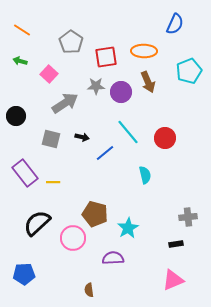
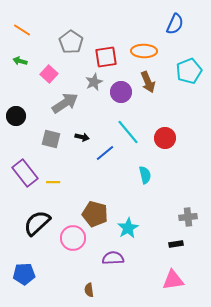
gray star: moved 2 px left, 4 px up; rotated 24 degrees counterclockwise
pink triangle: rotated 15 degrees clockwise
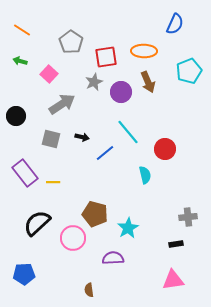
gray arrow: moved 3 px left, 1 px down
red circle: moved 11 px down
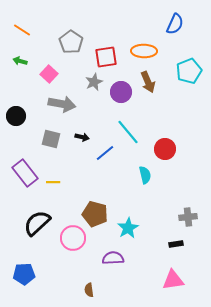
gray arrow: rotated 44 degrees clockwise
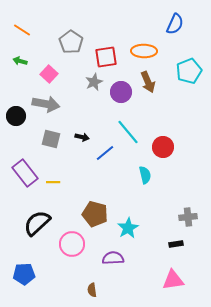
gray arrow: moved 16 px left
red circle: moved 2 px left, 2 px up
pink circle: moved 1 px left, 6 px down
brown semicircle: moved 3 px right
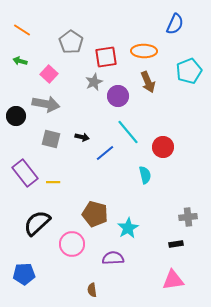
purple circle: moved 3 px left, 4 px down
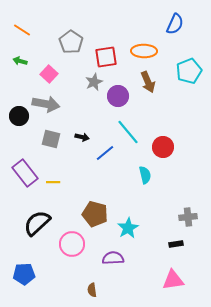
black circle: moved 3 px right
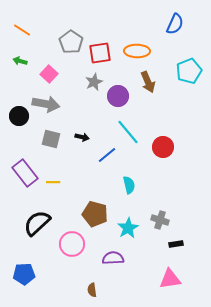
orange ellipse: moved 7 px left
red square: moved 6 px left, 4 px up
blue line: moved 2 px right, 2 px down
cyan semicircle: moved 16 px left, 10 px down
gray cross: moved 28 px left, 3 px down; rotated 24 degrees clockwise
pink triangle: moved 3 px left, 1 px up
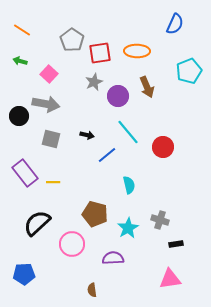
gray pentagon: moved 1 px right, 2 px up
brown arrow: moved 1 px left, 5 px down
black arrow: moved 5 px right, 2 px up
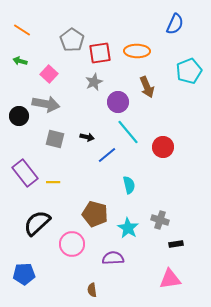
purple circle: moved 6 px down
black arrow: moved 2 px down
gray square: moved 4 px right
cyan star: rotated 10 degrees counterclockwise
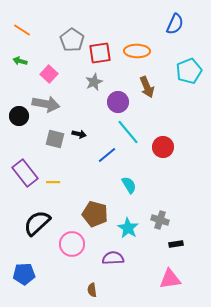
black arrow: moved 8 px left, 3 px up
cyan semicircle: rotated 18 degrees counterclockwise
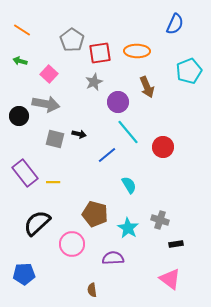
pink triangle: rotated 45 degrees clockwise
